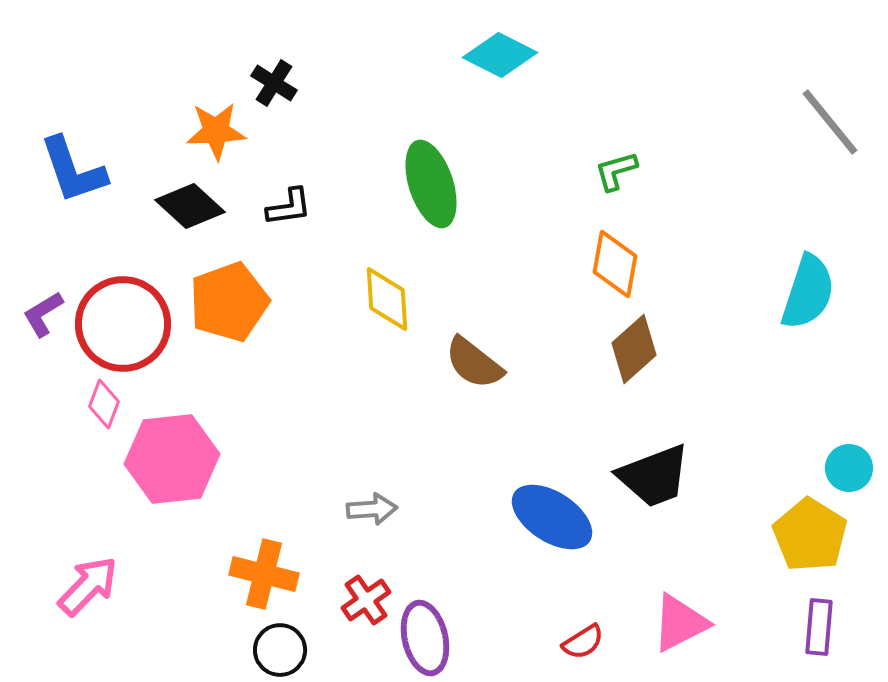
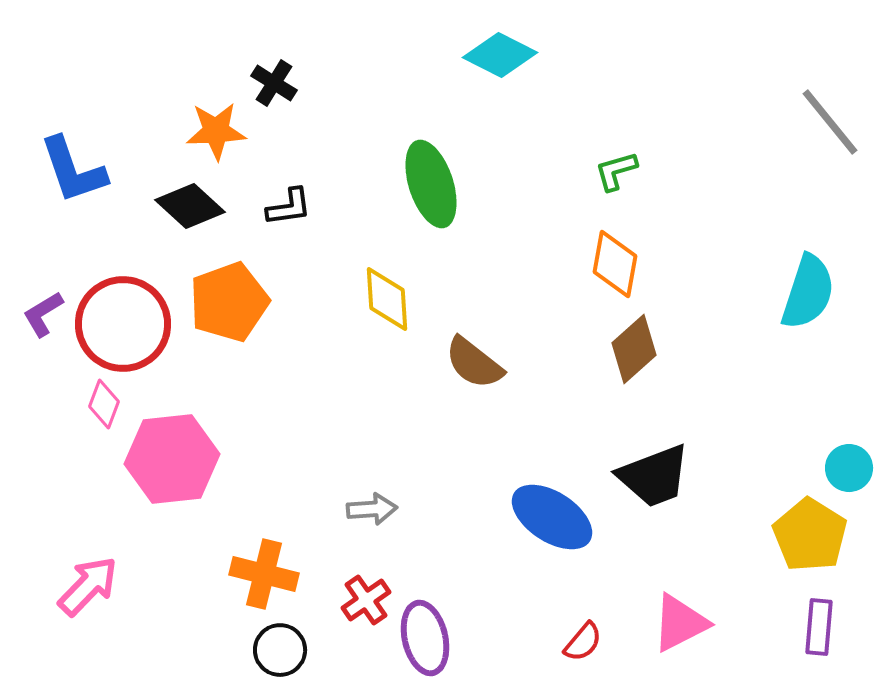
red semicircle: rotated 18 degrees counterclockwise
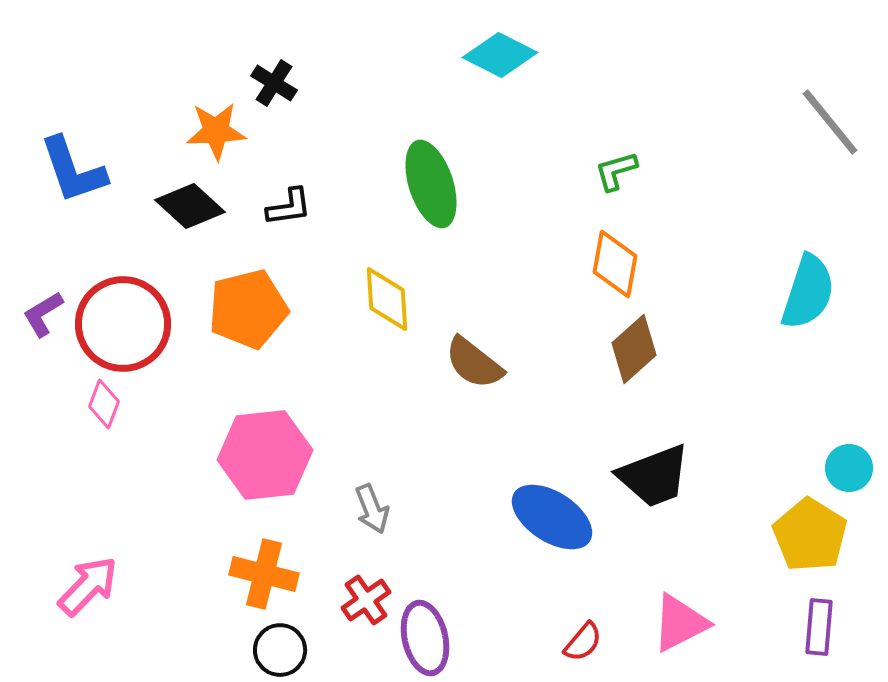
orange pentagon: moved 19 px right, 7 px down; rotated 6 degrees clockwise
pink hexagon: moved 93 px right, 4 px up
gray arrow: rotated 72 degrees clockwise
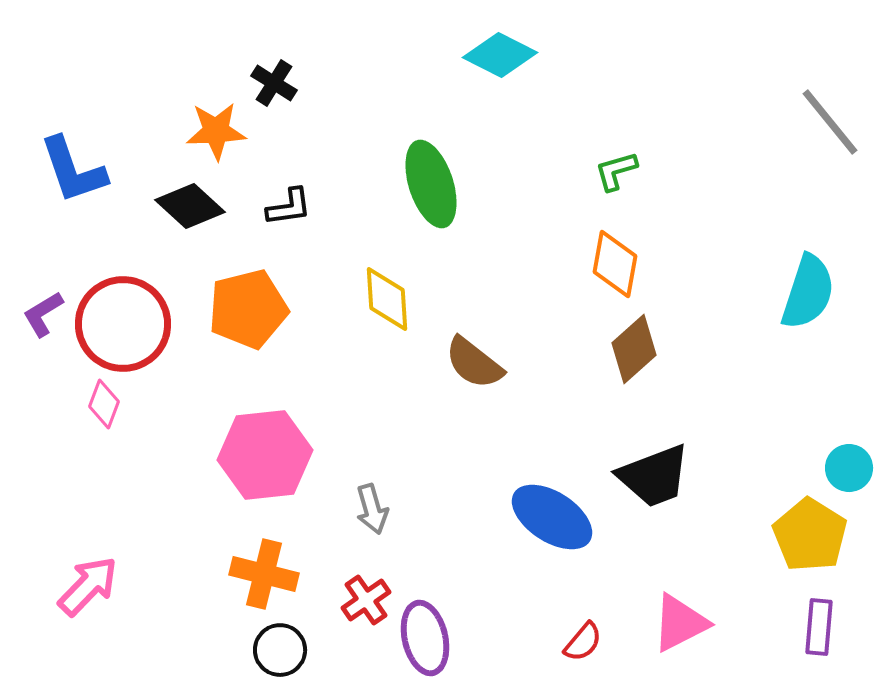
gray arrow: rotated 6 degrees clockwise
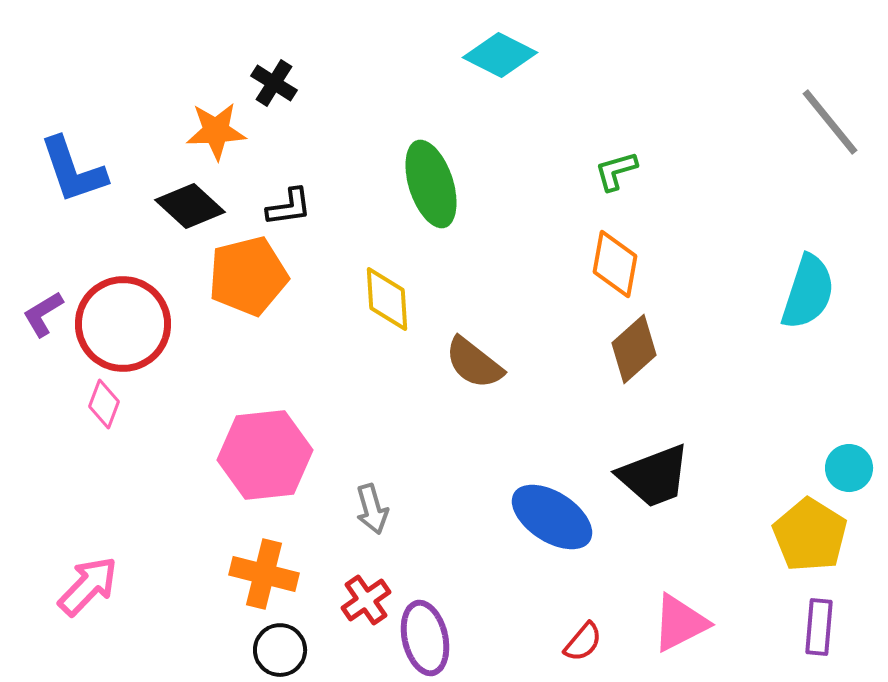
orange pentagon: moved 33 px up
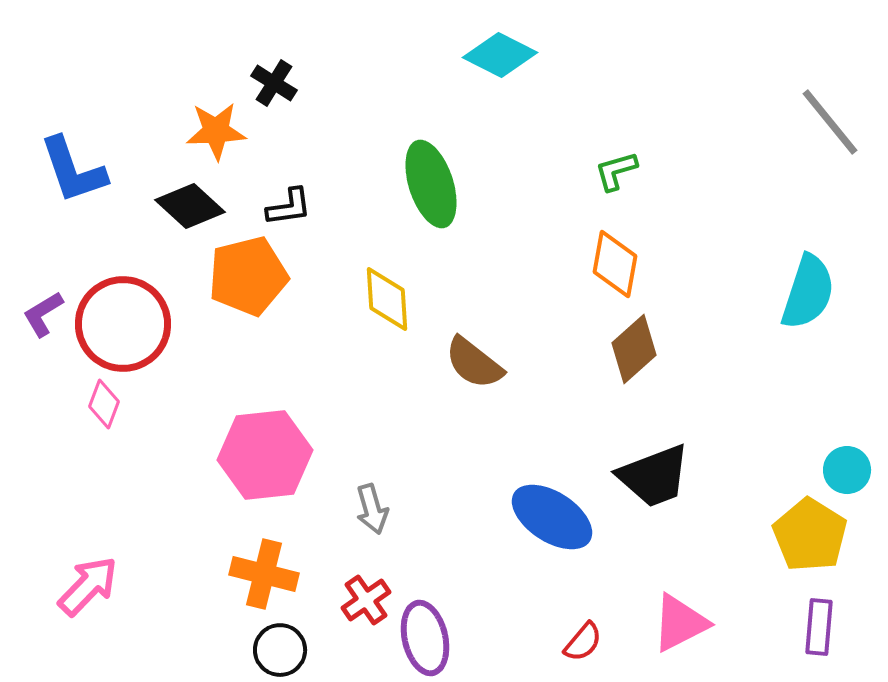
cyan circle: moved 2 px left, 2 px down
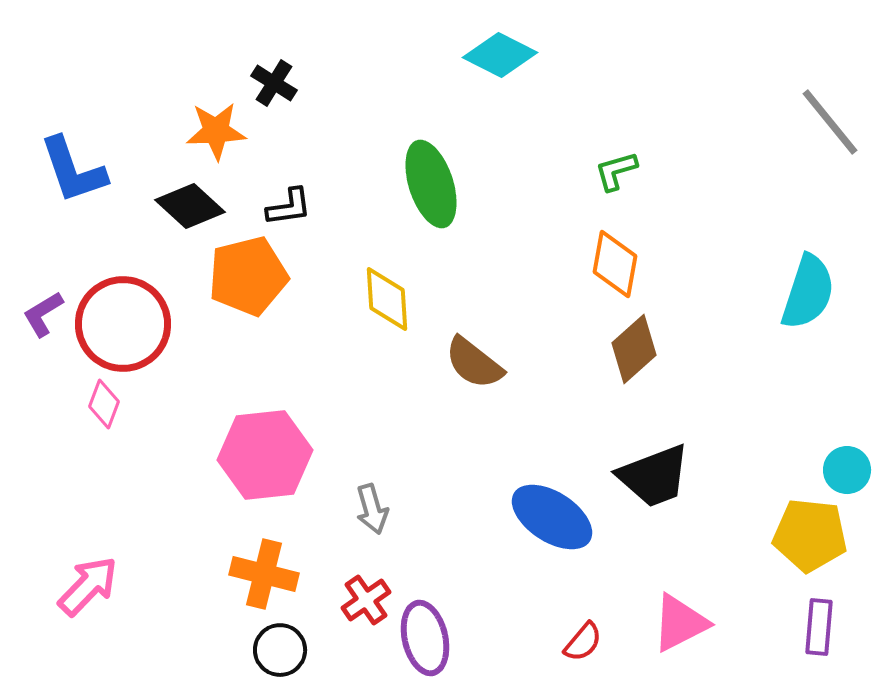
yellow pentagon: rotated 26 degrees counterclockwise
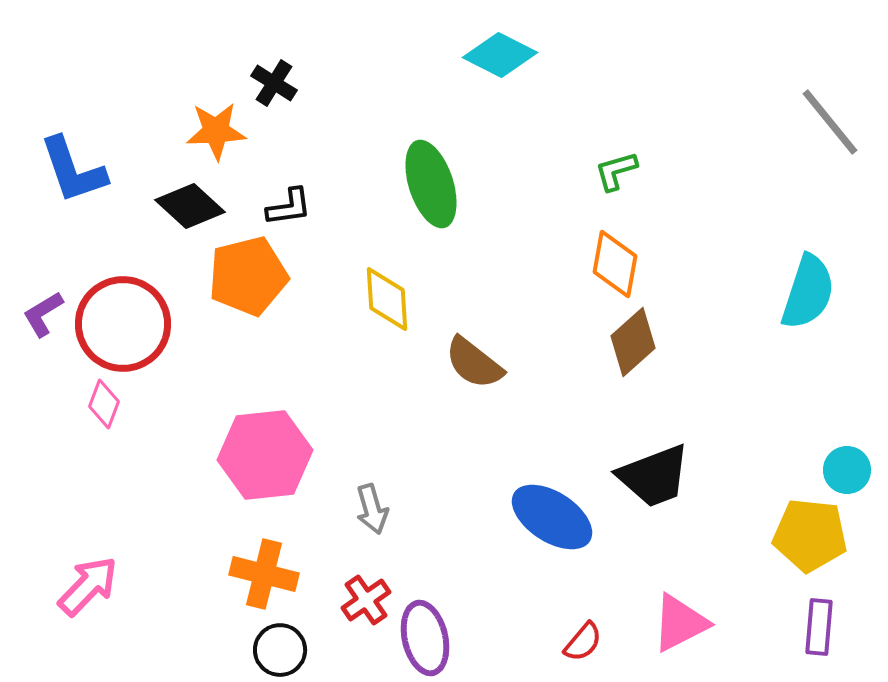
brown diamond: moved 1 px left, 7 px up
